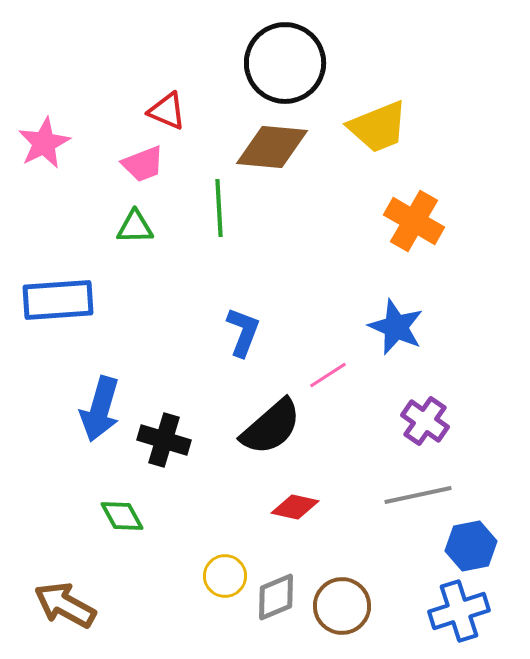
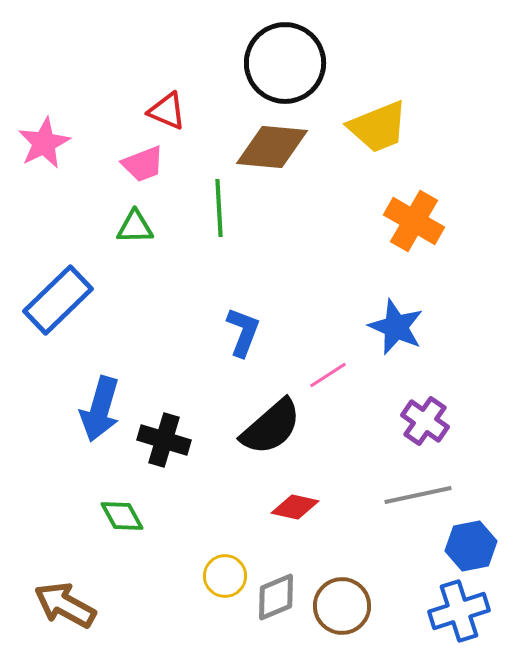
blue rectangle: rotated 40 degrees counterclockwise
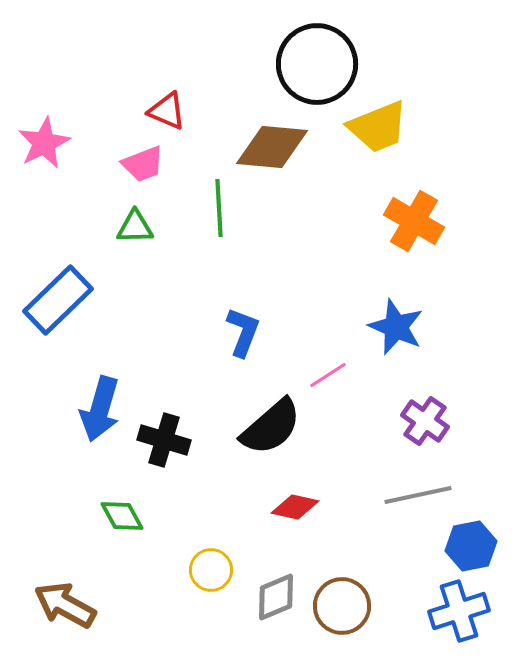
black circle: moved 32 px right, 1 px down
yellow circle: moved 14 px left, 6 px up
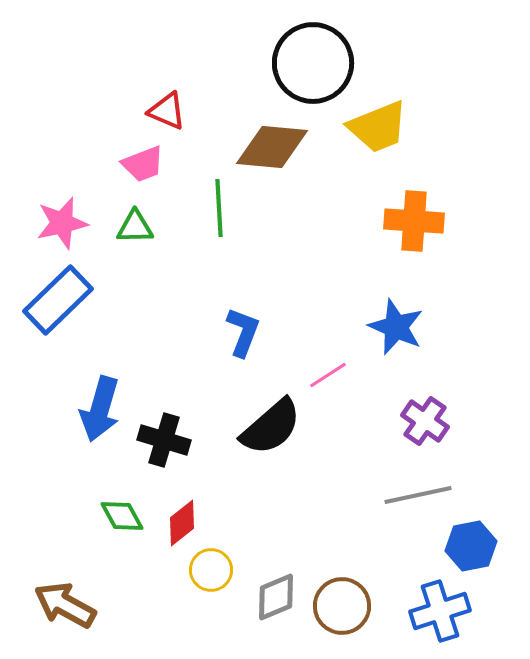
black circle: moved 4 px left, 1 px up
pink star: moved 18 px right, 80 px down; rotated 14 degrees clockwise
orange cross: rotated 26 degrees counterclockwise
red diamond: moved 113 px left, 16 px down; rotated 51 degrees counterclockwise
blue cross: moved 19 px left
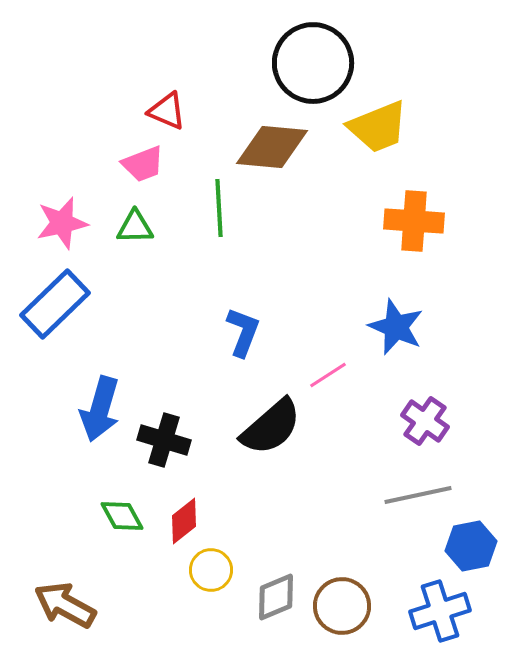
blue rectangle: moved 3 px left, 4 px down
red diamond: moved 2 px right, 2 px up
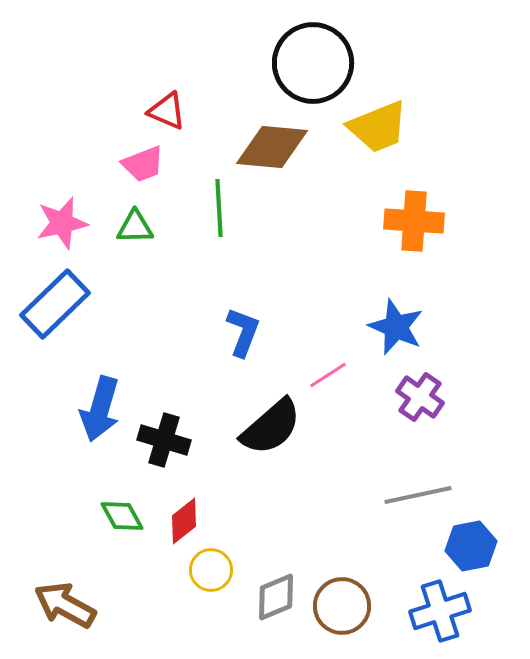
purple cross: moved 5 px left, 24 px up
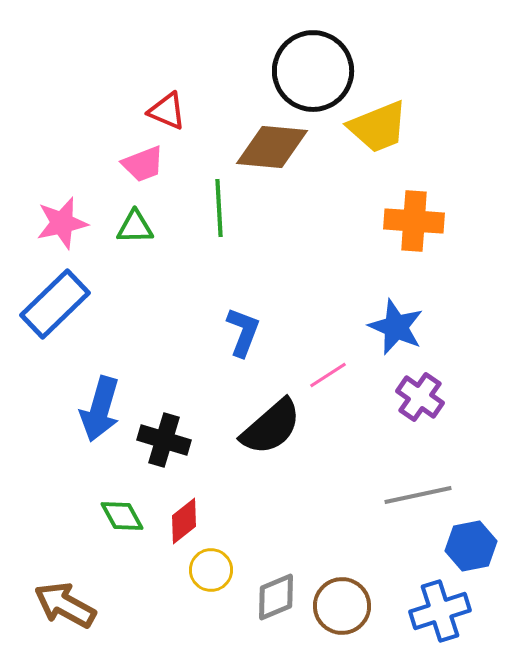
black circle: moved 8 px down
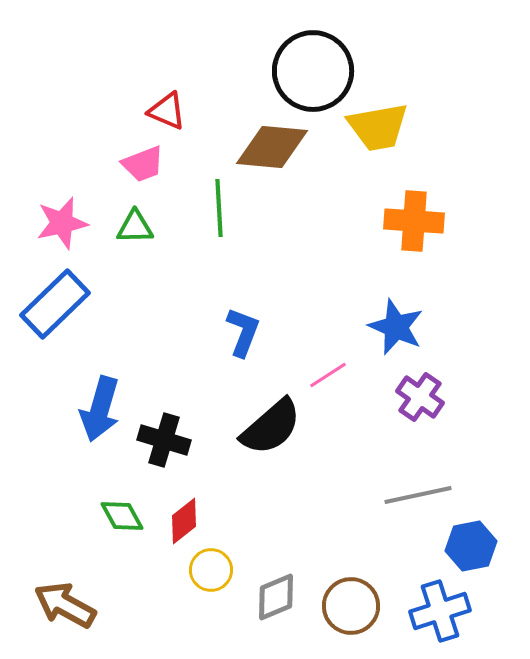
yellow trapezoid: rotated 12 degrees clockwise
brown circle: moved 9 px right
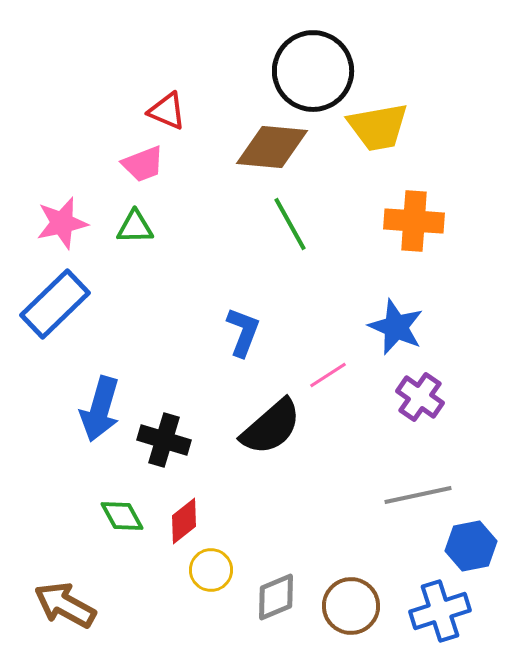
green line: moved 71 px right, 16 px down; rotated 26 degrees counterclockwise
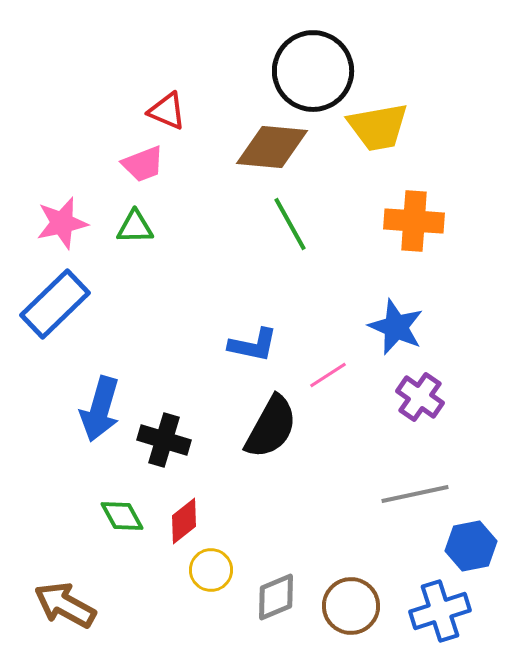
blue L-shape: moved 10 px right, 13 px down; rotated 81 degrees clockwise
black semicircle: rotated 20 degrees counterclockwise
gray line: moved 3 px left, 1 px up
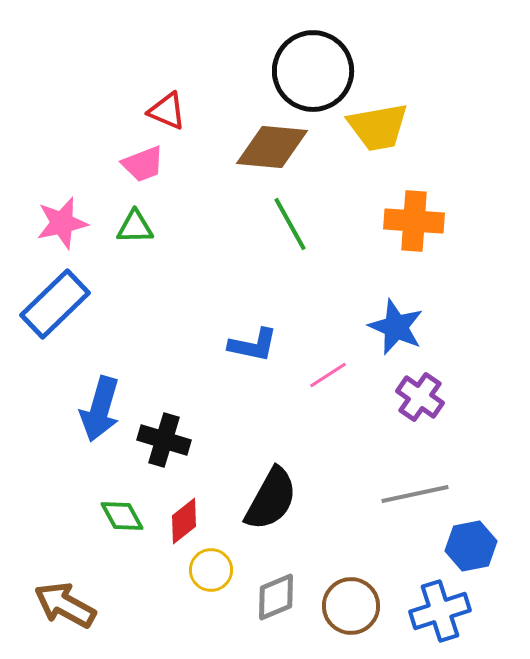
black semicircle: moved 72 px down
